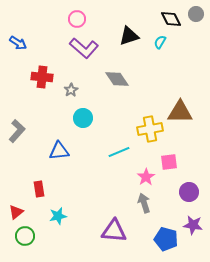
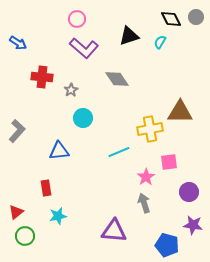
gray circle: moved 3 px down
red rectangle: moved 7 px right, 1 px up
blue pentagon: moved 1 px right, 6 px down
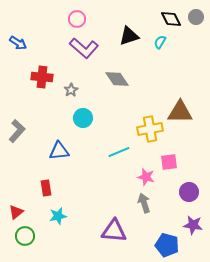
pink star: rotated 24 degrees counterclockwise
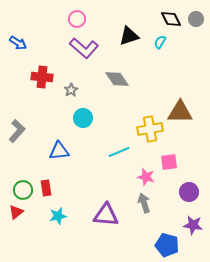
gray circle: moved 2 px down
purple triangle: moved 8 px left, 16 px up
green circle: moved 2 px left, 46 px up
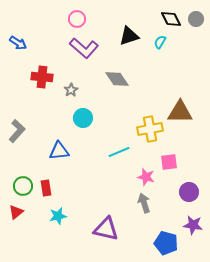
green circle: moved 4 px up
purple triangle: moved 14 px down; rotated 8 degrees clockwise
blue pentagon: moved 1 px left, 2 px up
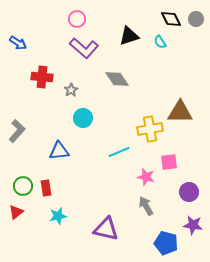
cyan semicircle: rotated 64 degrees counterclockwise
gray arrow: moved 2 px right, 3 px down; rotated 12 degrees counterclockwise
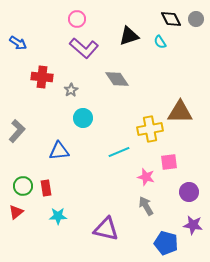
cyan star: rotated 12 degrees clockwise
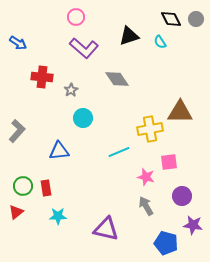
pink circle: moved 1 px left, 2 px up
purple circle: moved 7 px left, 4 px down
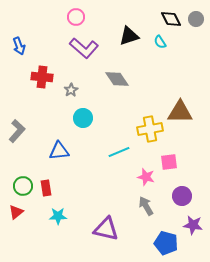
blue arrow: moved 1 px right, 3 px down; rotated 36 degrees clockwise
